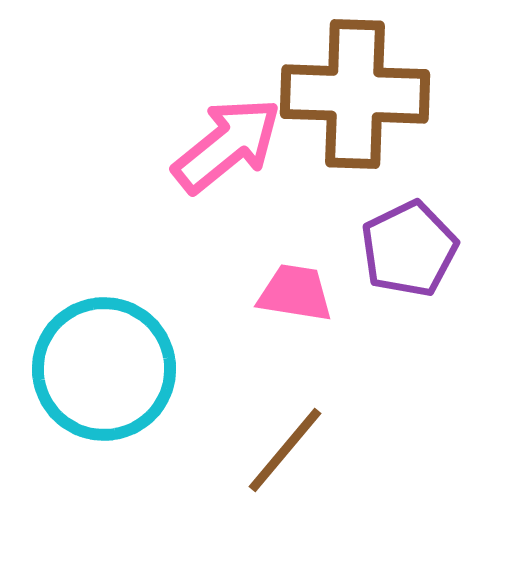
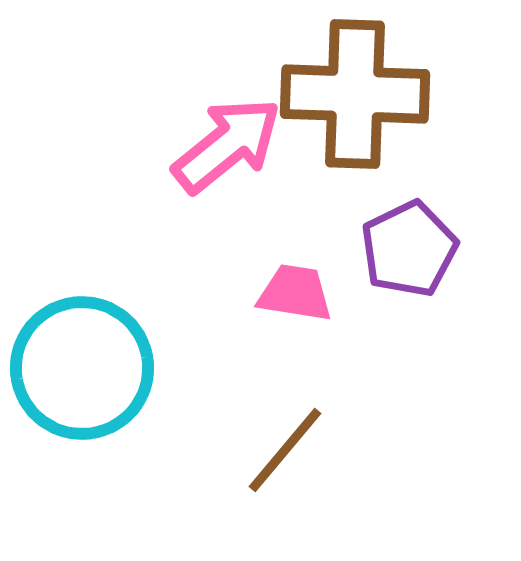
cyan circle: moved 22 px left, 1 px up
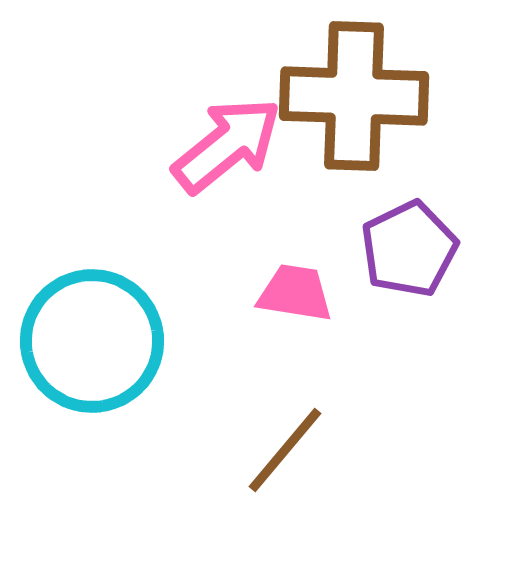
brown cross: moved 1 px left, 2 px down
cyan circle: moved 10 px right, 27 px up
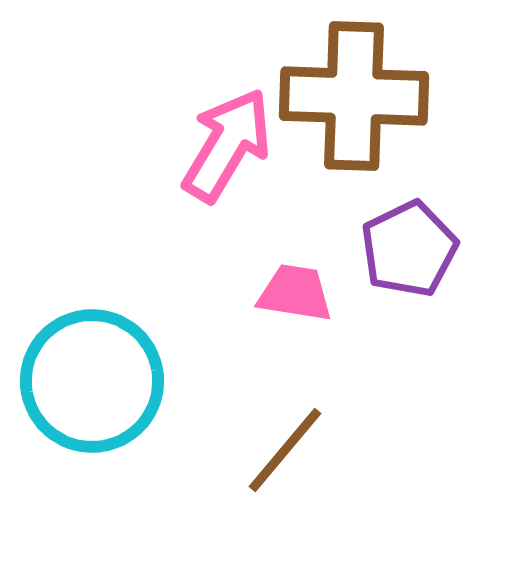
pink arrow: rotated 20 degrees counterclockwise
cyan circle: moved 40 px down
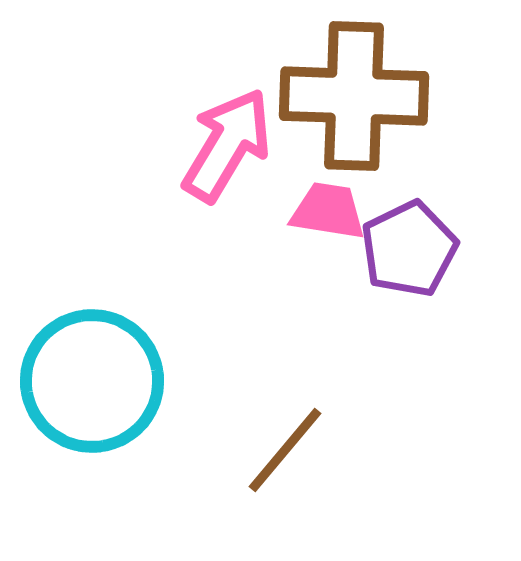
pink trapezoid: moved 33 px right, 82 px up
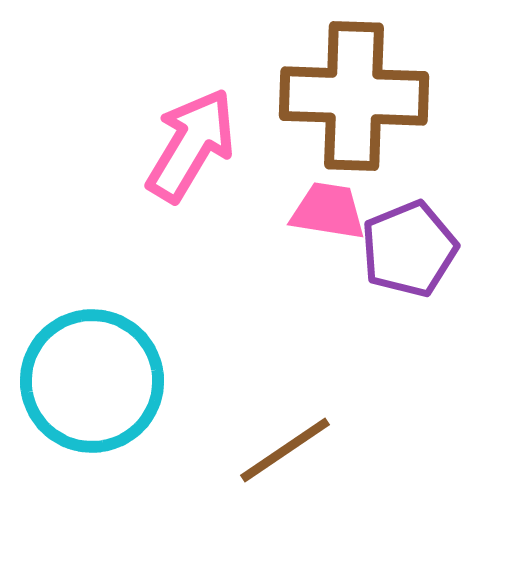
pink arrow: moved 36 px left
purple pentagon: rotated 4 degrees clockwise
brown line: rotated 16 degrees clockwise
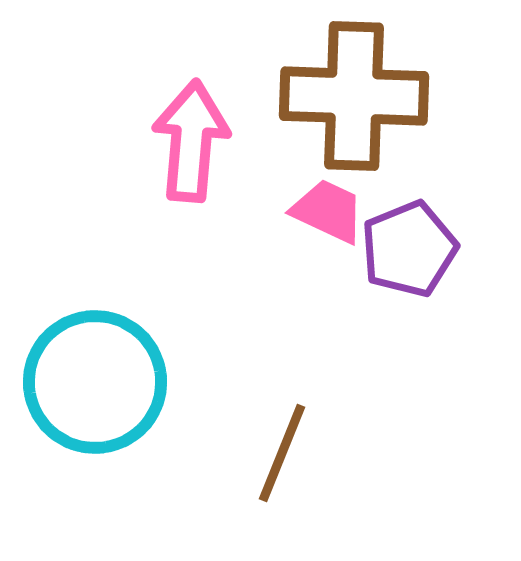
pink arrow: moved 4 px up; rotated 26 degrees counterclockwise
pink trapezoid: rotated 16 degrees clockwise
cyan circle: moved 3 px right, 1 px down
brown line: moved 3 px left, 3 px down; rotated 34 degrees counterclockwise
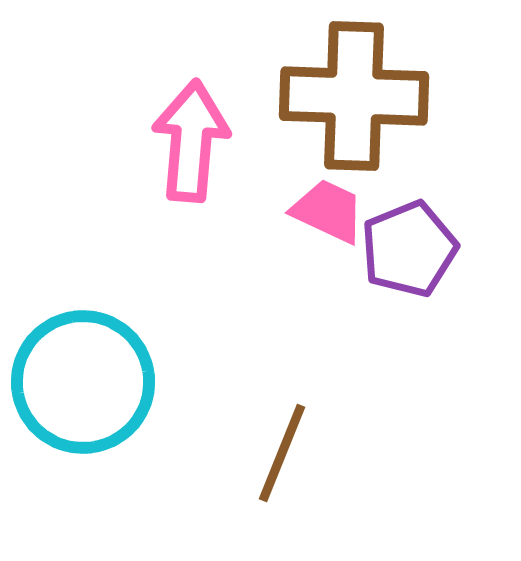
cyan circle: moved 12 px left
